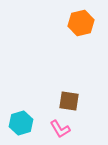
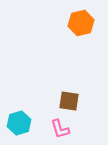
cyan hexagon: moved 2 px left
pink L-shape: rotated 15 degrees clockwise
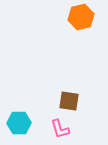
orange hexagon: moved 6 px up
cyan hexagon: rotated 15 degrees clockwise
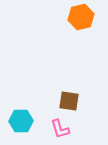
cyan hexagon: moved 2 px right, 2 px up
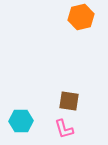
pink L-shape: moved 4 px right
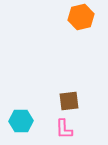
brown square: rotated 15 degrees counterclockwise
pink L-shape: rotated 15 degrees clockwise
